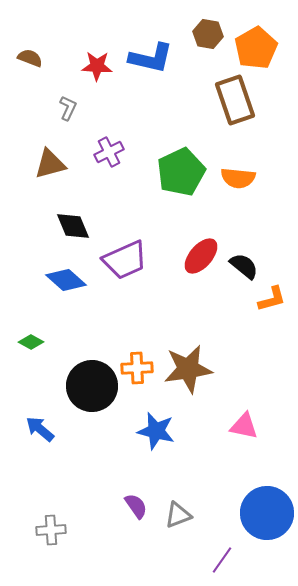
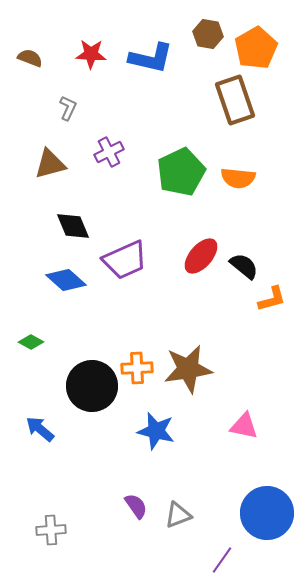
red star: moved 6 px left, 12 px up
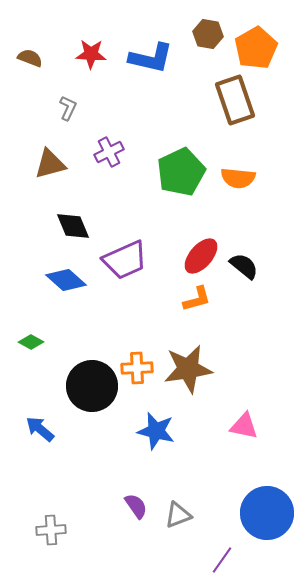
orange L-shape: moved 75 px left
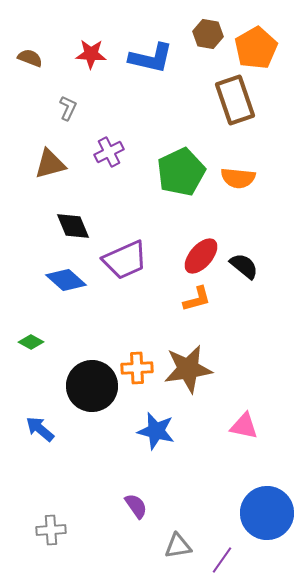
gray triangle: moved 31 px down; rotated 12 degrees clockwise
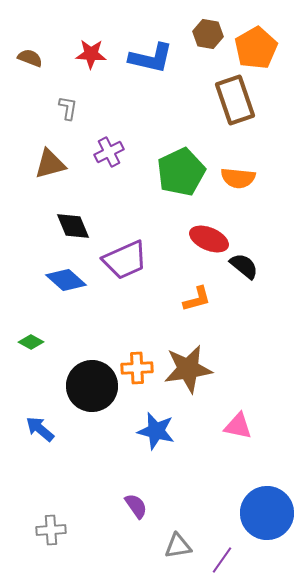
gray L-shape: rotated 15 degrees counterclockwise
red ellipse: moved 8 px right, 17 px up; rotated 72 degrees clockwise
pink triangle: moved 6 px left
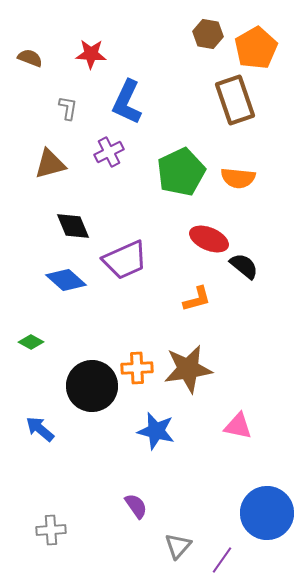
blue L-shape: moved 24 px left, 44 px down; rotated 102 degrees clockwise
gray triangle: rotated 40 degrees counterclockwise
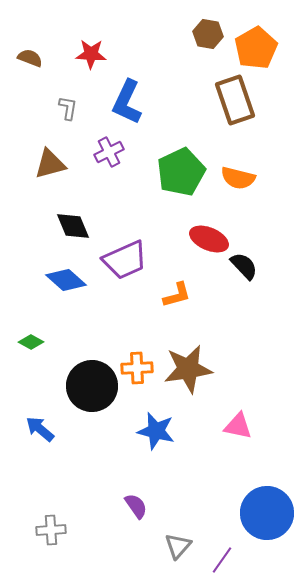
orange semicircle: rotated 8 degrees clockwise
black semicircle: rotated 8 degrees clockwise
orange L-shape: moved 20 px left, 4 px up
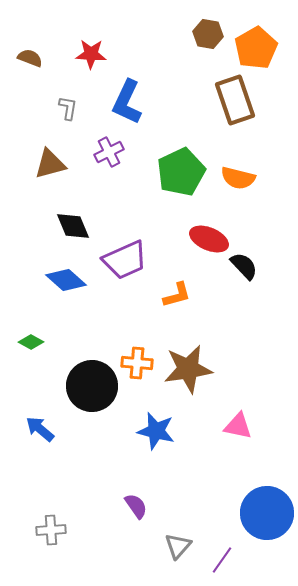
orange cross: moved 5 px up; rotated 8 degrees clockwise
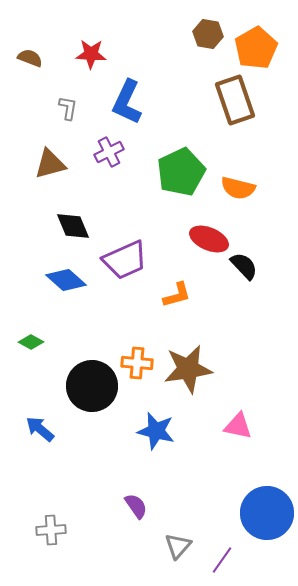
orange semicircle: moved 10 px down
